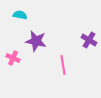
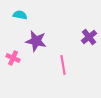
purple cross: moved 3 px up; rotated 21 degrees clockwise
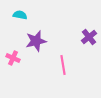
purple star: rotated 25 degrees counterclockwise
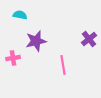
purple cross: moved 2 px down
pink cross: rotated 32 degrees counterclockwise
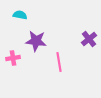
purple star: rotated 20 degrees clockwise
pink line: moved 4 px left, 3 px up
